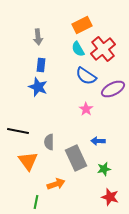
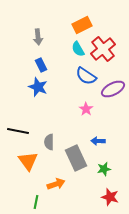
blue rectangle: rotated 32 degrees counterclockwise
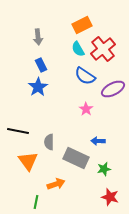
blue semicircle: moved 1 px left
blue star: rotated 18 degrees clockwise
gray rectangle: rotated 40 degrees counterclockwise
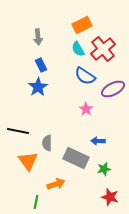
gray semicircle: moved 2 px left, 1 px down
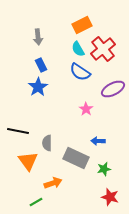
blue semicircle: moved 5 px left, 4 px up
orange arrow: moved 3 px left, 1 px up
green line: rotated 48 degrees clockwise
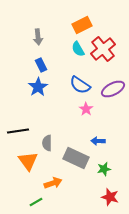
blue semicircle: moved 13 px down
black line: rotated 20 degrees counterclockwise
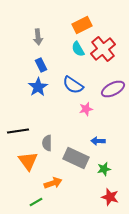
blue semicircle: moved 7 px left
pink star: rotated 24 degrees clockwise
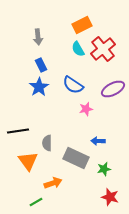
blue star: moved 1 px right
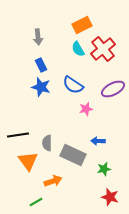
blue star: moved 2 px right; rotated 24 degrees counterclockwise
black line: moved 4 px down
gray rectangle: moved 3 px left, 3 px up
orange arrow: moved 2 px up
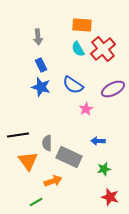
orange rectangle: rotated 30 degrees clockwise
pink star: rotated 16 degrees counterclockwise
gray rectangle: moved 4 px left, 2 px down
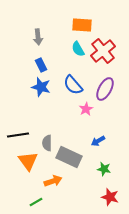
red cross: moved 2 px down
blue semicircle: rotated 15 degrees clockwise
purple ellipse: moved 8 px left; rotated 35 degrees counterclockwise
blue arrow: rotated 32 degrees counterclockwise
green star: rotated 24 degrees clockwise
